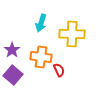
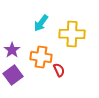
cyan arrow: rotated 18 degrees clockwise
purple square: rotated 12 degrees clockwise
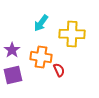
purple square: rotated 24 degrees clockwise
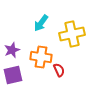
yellow cross: rotated 15 degrees counterclockwise
purple star: rotated 14 degrees clockwise
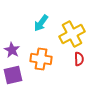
yellow cross: rotated 15 degrees counterclockwise
purple star: rotated 21 degrees counterclockwise
orange cross: moved 2 px down
red semicircle: moved 20 px right, 11 px up; rotated 24 degrees clockwise
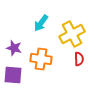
purple star: moved 2 px right, 2 px up; rotated 14 degrees counterclockwise
purple square: rotated 18 degrees clockwise
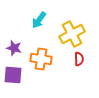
cyan arrow: moved 2 px left, 3 px up
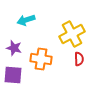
cyan arrow: moved 13 px left; rotated 36 degrees clockwise
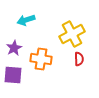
purple star: rotated 28 degrees clockwise
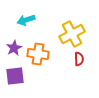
orange cross: moved 3 px left, 5 px up
purple square: moved 2 px right, 1 px down; rotated 12 degrees counterclockwise
